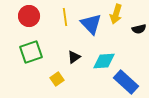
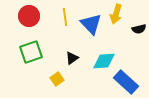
black triangle: moved 2 px left, 1 px down
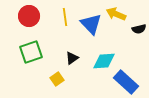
yellow arrow: rotated 96 degrees clockwise
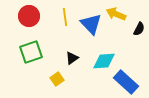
black semicircle: rotated 48 degrees counterclockwise
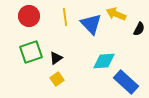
black triangle: moved 16 px left
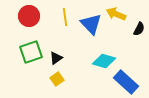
cyan diamond: rotated 20 degrees clockwise
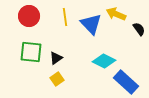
black semicircle: rotated 64 degrees counterclockwise
green square: rotated 25 degrees clockwise
cyan diamond: rotated 10 degrees clockwise
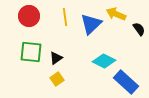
blue triangle: rotated 30 degrees clockwise
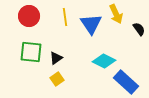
yellow arrow: rotated 138 degrees counterclockwise
blue triangle: rotated 20 degrees counterclockwise
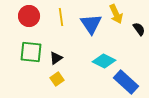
yellow line: moved 4 px left
